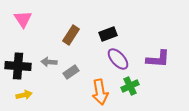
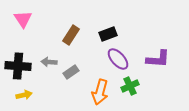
orange arrow: rotated 25 degrees clockwise
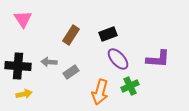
yellow arrow: moved 1 px up
